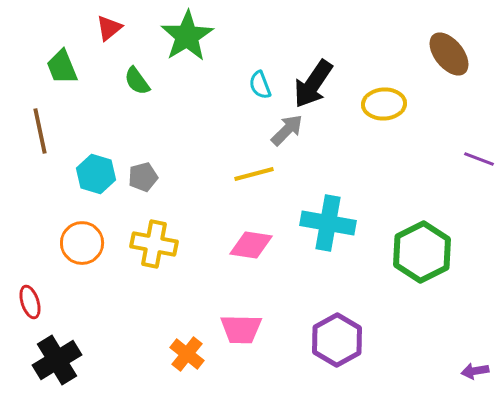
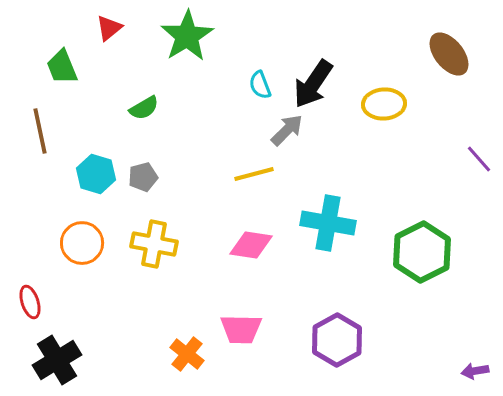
green semicircle: moved 7 px right, 27 px down; rotated 84 degrees counterclockwise
purple line: rotated 28 degrees clockwise
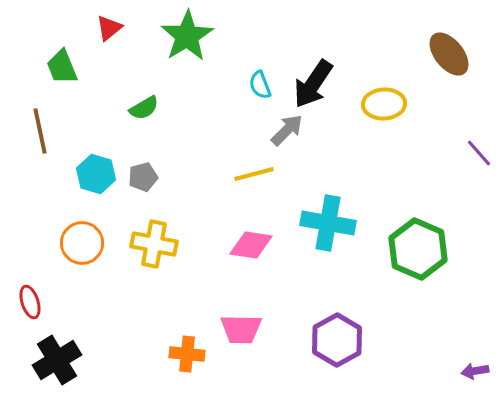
purple line: moved 6 px up
green hexagon: moved 4 px left, 3 px up; rotated 10 degrees counterclockwise
orange cross: rotated 32 degrees counterclockwise
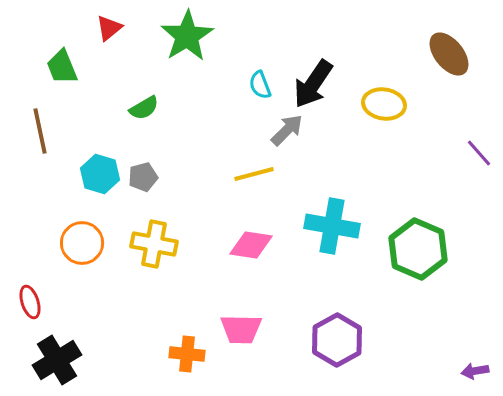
yellow ellipse: rotated 12 degrees clockwise
cyan hexagon: moved 4 px right
cyan cross: moved 4 px right, 3 px down
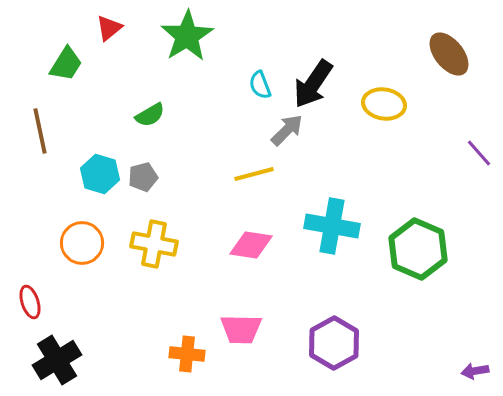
green trapezoid: moved 4 px right, 3 px up; rotated 126 degrees counterclockwise
green semicircle: moved 6 px right, 7 px down
purple hexagon: moved 3 px left, 3 px down
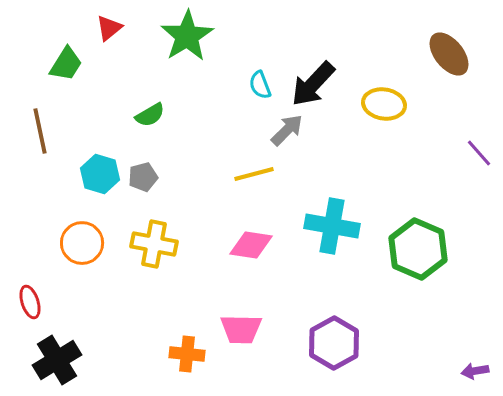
black arrow: rotated 9 degrees clockwise
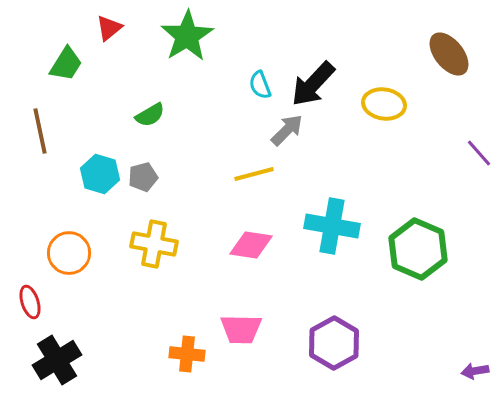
orange circle: moved 13 px left, 10 px down
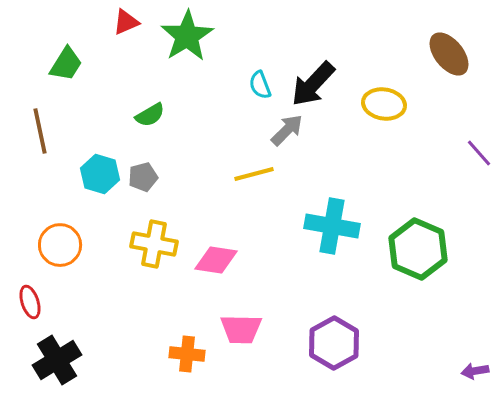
red triangle: moved 17 px right, 6 px up; rotated 16 degrees clockwise
pink diamond: moved 35 px left, 15 px down
orange circle: moved 9 px left, 8 px up
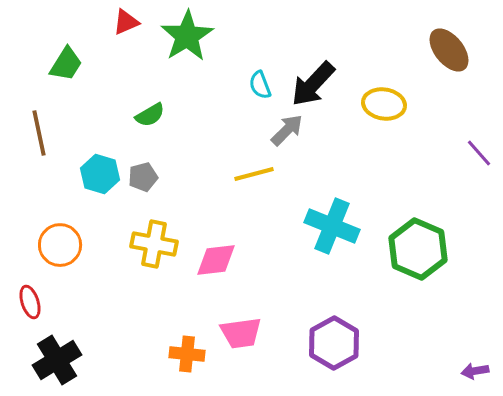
brown ellipse: moved 4 px up
brown line: moved 1 px left, 2 px down
cyan cross: rotated 12 degrees clockwise
pink diamond: rotated 15 degrees counterclockwise
pink trapezoid: moved 4 px down; rotated 9 degrees counterclockwise
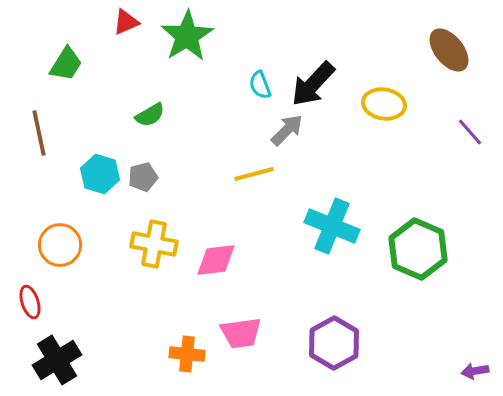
purple line: moved 9 px left, 21 px up
